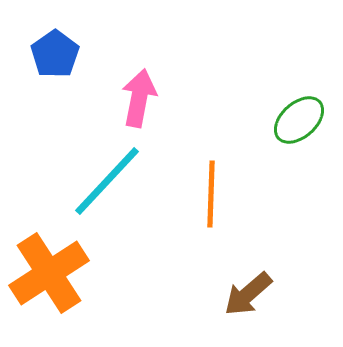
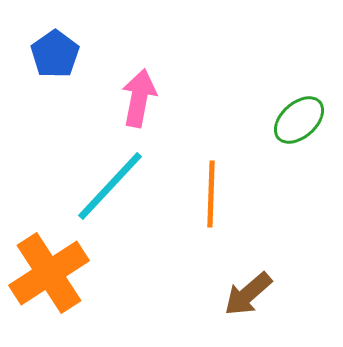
cyan line: moved 3 px right, 5 px down
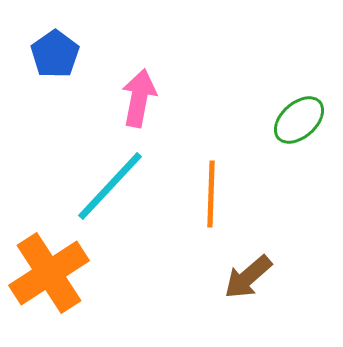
brown arrow: moved 17 px up
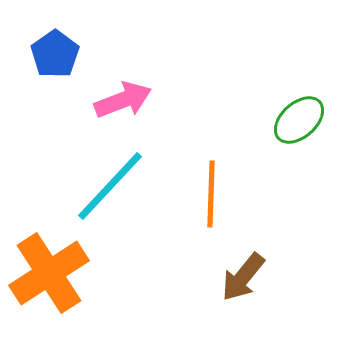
pink arrow: moved 16 px left, 2 px down; rotated 58 degrees clockwise
brown arrow: moved 5 px left; rotated 10 degrees counterclockwise
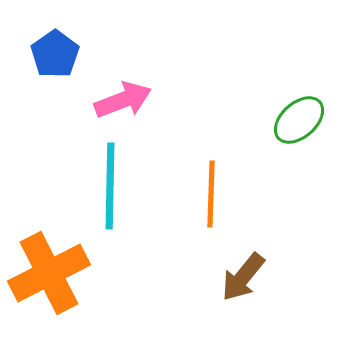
cyan line: rotated 42 degrees counterclockwise
orange cross: rotated 6 degrees clockwise
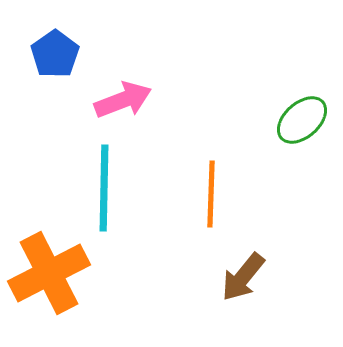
green ellipse: moved 3 px right
cyan line: moved 6 px left, 2 px down
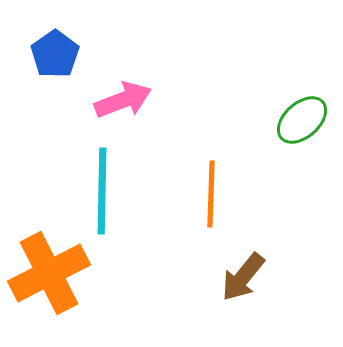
cyan line: moved 2 px left, 3 px down
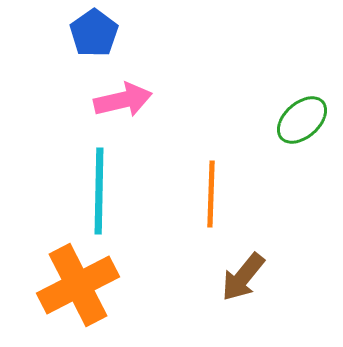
blue pentagon: moved 39 px right, 21 px up
pink arrow: rotated 8 degrees clockwise
cyan line: moved 3 px left
orange cross: moved 29 px right, 12 px down
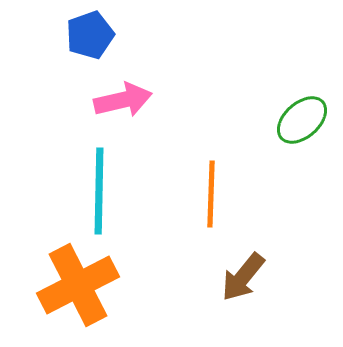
blue pentagon: moved 4 px left, 2 px down; rotated 15 degrees clockwise
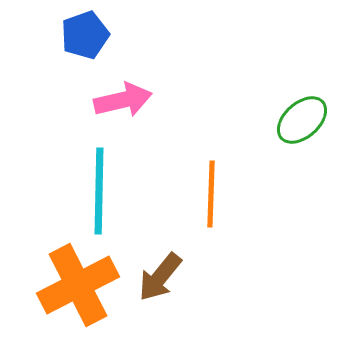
blue pentagon: moved 5 px left
brown arrow: moved 83 px left
